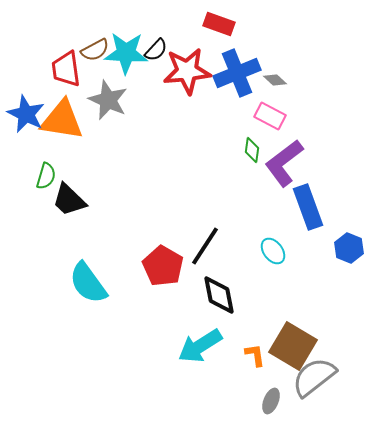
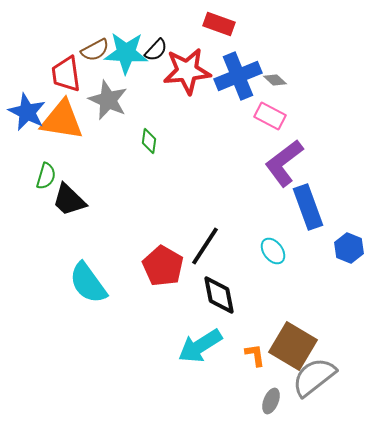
red trapezoid: moved 5 px down
blue cross: moved 1 px right, 3 px down
blue star: moved 1 px right, 2 px up
green diamond: moved 103 px left, 9 px up
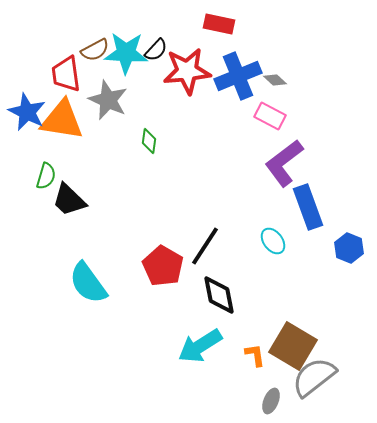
red rectangle: rotated 8 degrees counterclockwise
cyan ellipse: moved 10 px up
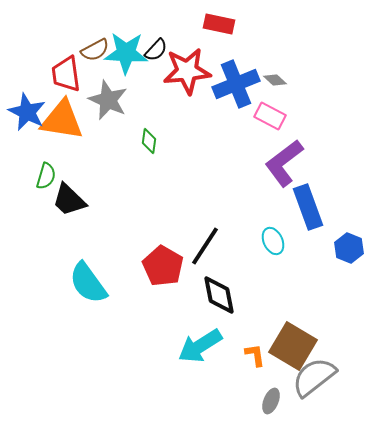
blue cross: moved 2 px left, 8 px down
cyan ellipse: rotated 12 degrees clockwise
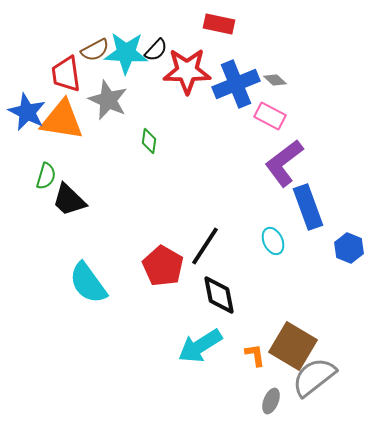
red star: rotated 6 degrees clockwise
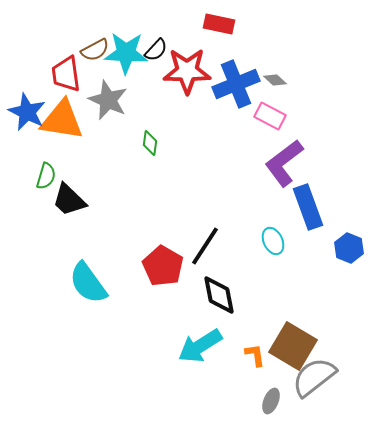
green diamond: moved 1 px right, 2 px down
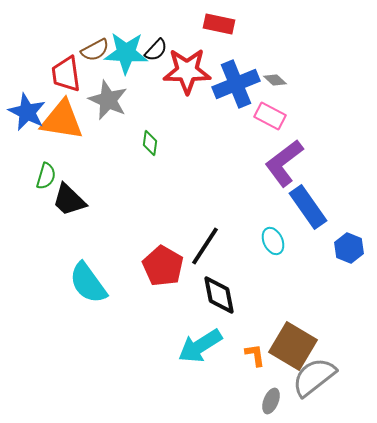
blue rectangle: rotated 15 degrees counterclockwise
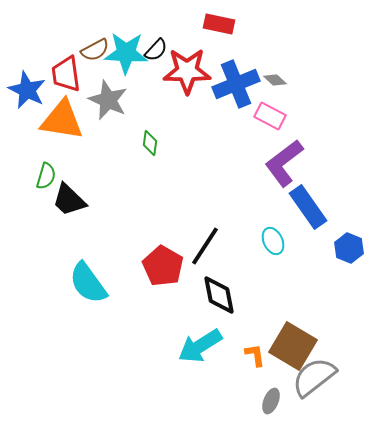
blue star: moved 22 px up
